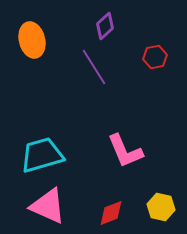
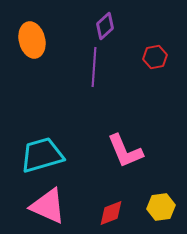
purple line: rotated 36 degrees clockwise
yellow hexagon: rotated 20 degrees counterclockwise
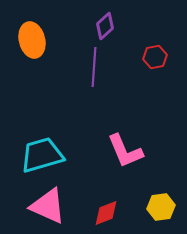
red diamond: moved 5 px left
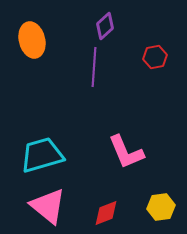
pink L-shape: moved 1 px right, 1 px down
pink triangle: rotated 15 degrees clockwise
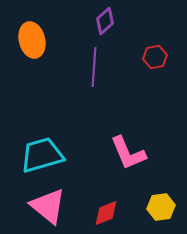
purple diamond: moved 5 px up
pink L-shape: moved 2 px right, 1 px down
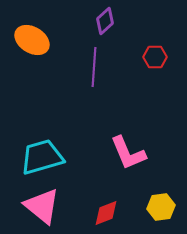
orange ellipse: rotated 44 degrees counterclockwise
red hexagon: rotated 10 degrees clockwise
cyan trapezoid: moved 2 px down
pink triangle: moved 6 px left
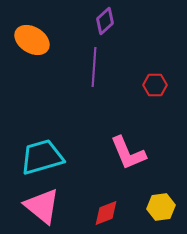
red hexagon: moved 28 px down
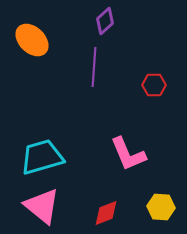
orange ellipse: rotated 12 degrees clockwise
red hexagon: moved 1 px left
pink L-shape: moved 1 px down
yellow hexagon: rotated 12 degrees clockwise
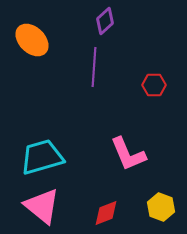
yellow hexagon: rotated 16 degrees clockwise
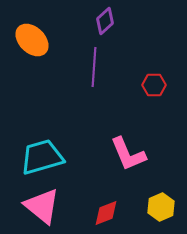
yellow hexagon: rotated 16 degrees clockwise
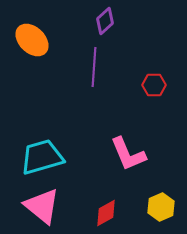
red diamond: rotated 8 degrees counterclockwise
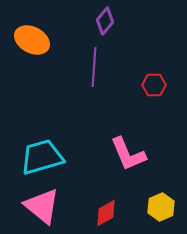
purple diamond: rotated 8 degrees counterclockwise
orange ellipse: rotated 16 degrees counterclockwise
